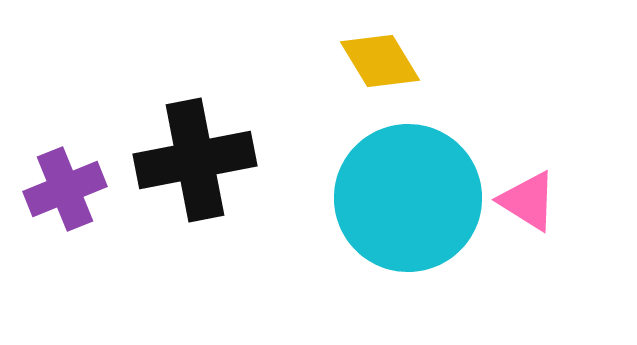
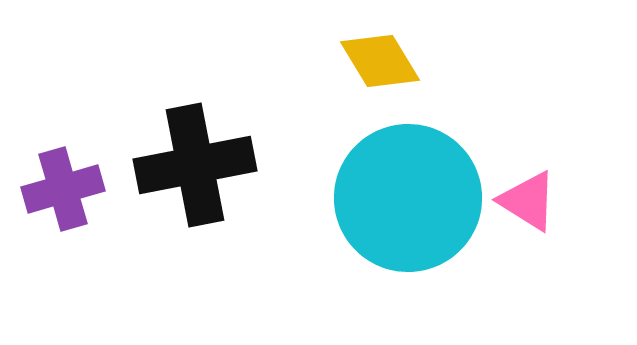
black cross: moved 5 px down
purple cross: moved 2 px left; rotated 6 degrees clockwise
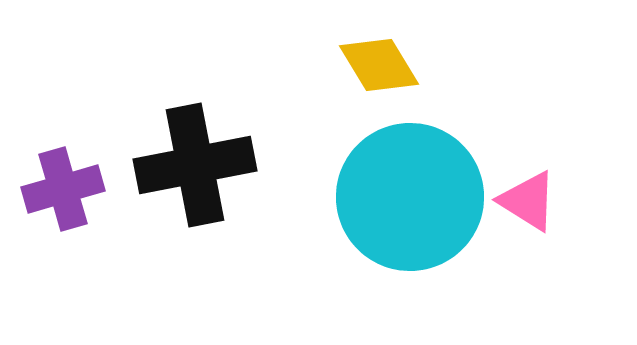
yellow diamond: moved 1 px left, 4 px down
cyan circle: moved 2 px right, 1 px up
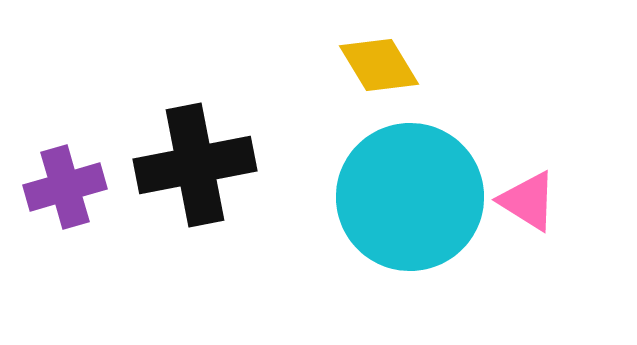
purple cross: moved 2 px right, 2 px up
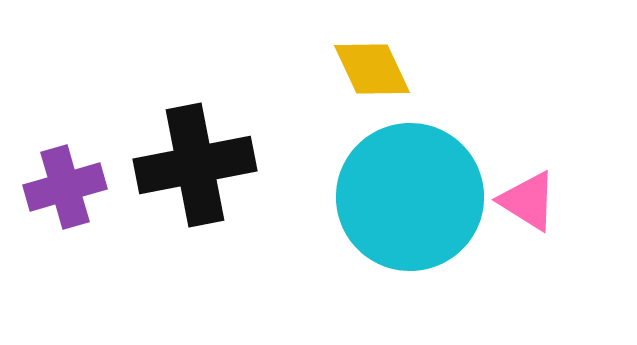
yellow diamond: moved 7 px left, 4 px down; rotated 6 degrees clockwise
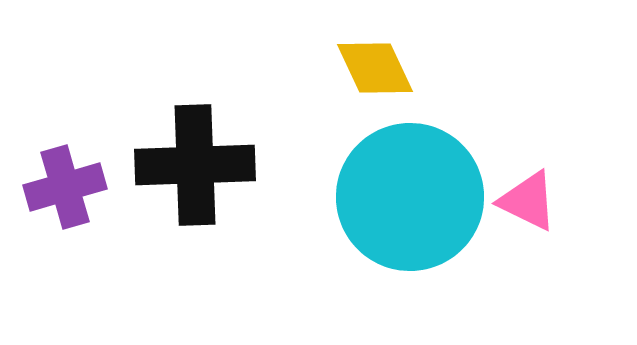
yellow diamond: moved 3 px right, 1 px up
black cross: rotated 9 degrees clockwise
pink triangle: rotated 6 degrees counterclockwise
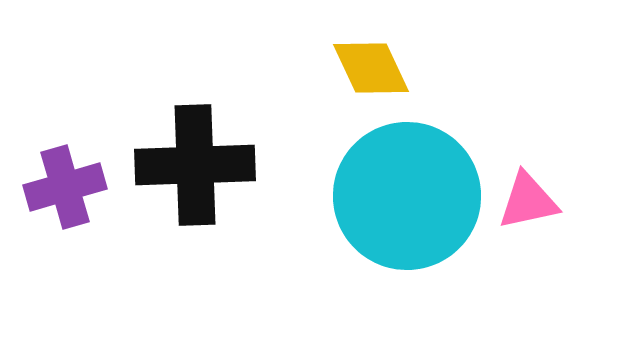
yellow diamond: moved 4 px left
cyan circle: moved 3 px left, 1 px up
pink triangle: rotated 38 degrees counterclockwise
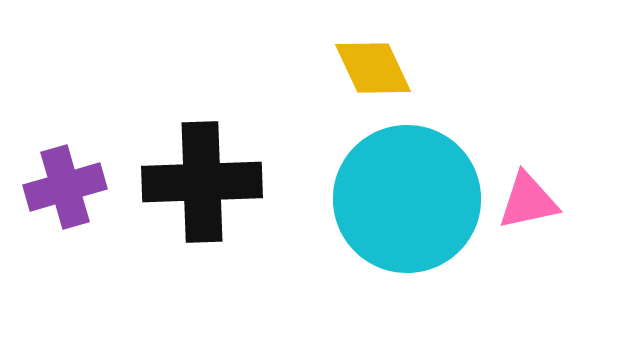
yellow diamond: moved 2 px right
black cross: moved 7 px right, 17 px down
cyan circle: moved 3 px down
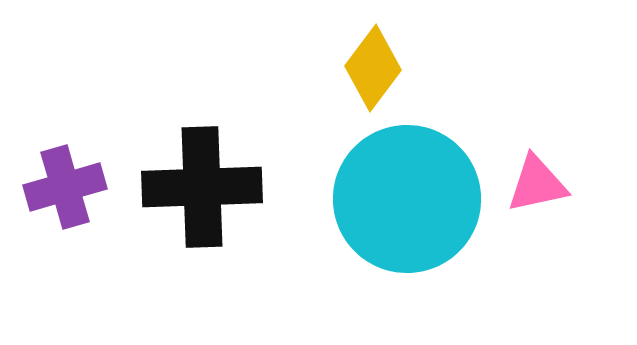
yellow diamond: rotated 62 degrees clockwise
black cross: moved 5 px down
pink triangle: moved 9 px right, 17 px up
